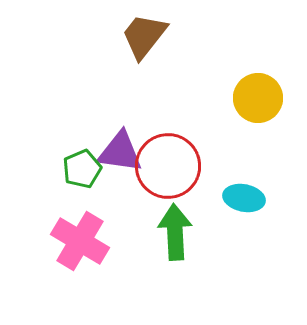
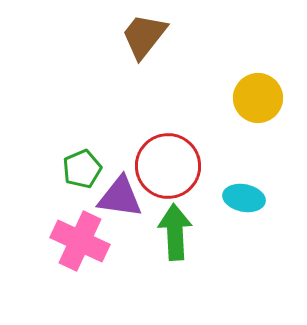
purple triangle: moved 45 px down
pink cross: rotated 6 degrees counterclockwise
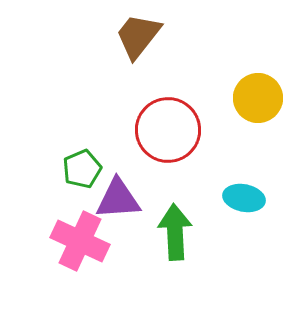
brown trapezoid: moved 6 px left
red circle: moved 36 px up
purple triangle: moved 2 px left, 2 px down; rotated 12 degrees counterclockwise
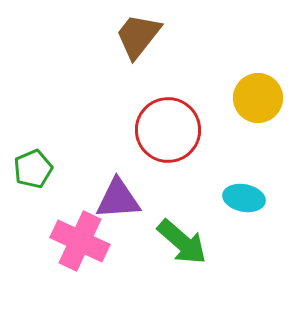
green pentagon: moved 49 px left
green arrow: moved 7 px right, 10 px down; rotated 134 degrees clockwise
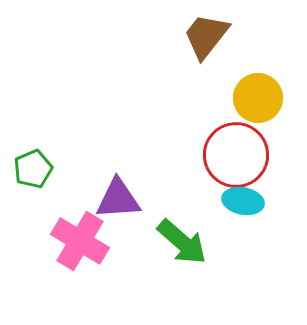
brown trapezoid: moved 68 px right
red circle: moved 68 px right, 25 px down
cyan ellipse: moved 1 px left, 3 px down
pink cross: rotated 6 degrees clockwise
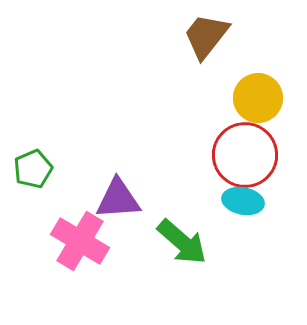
red circle: moved 9 px right
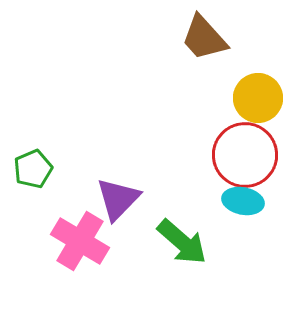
brown trapezoid: moved 2 px left, 2 px down; rotated 80 degrees counterclockwise
purple triangle: rotated 42 degrees counterclockwise
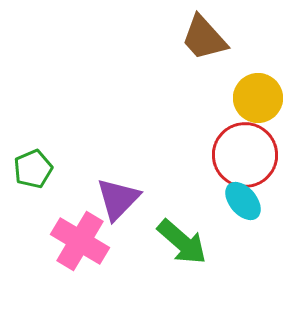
cyan ellipse: rotated 39 degrees clockwise
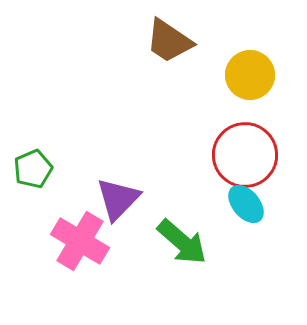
brown trapezoid: moved 35 px left, 3 px down; rotated 14 degrees counterclockwise
yellow circle: moved 8 px left, 23 px up
cyan ellipse: moved 3 px right, 3 px down
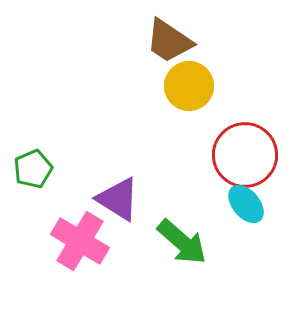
yellow circle: moved 61 px left, 11 px down
purple triangle: rotated 42 degrees counterclockwise
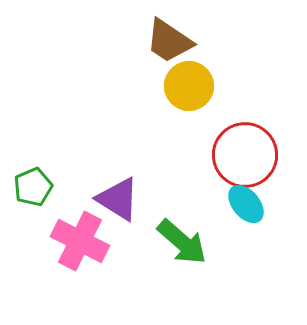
green pentagon: moved 18 px down
pink cross: rotated 4 degrees counterclockwise
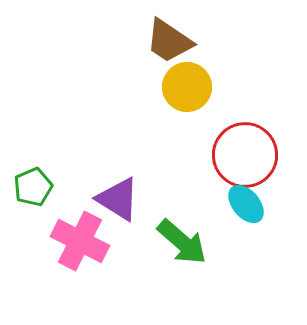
yellow circle: moved 2 px left, 1 px down
